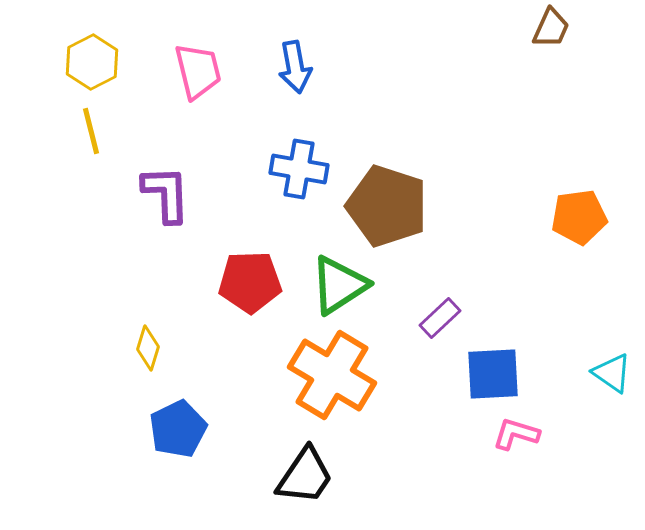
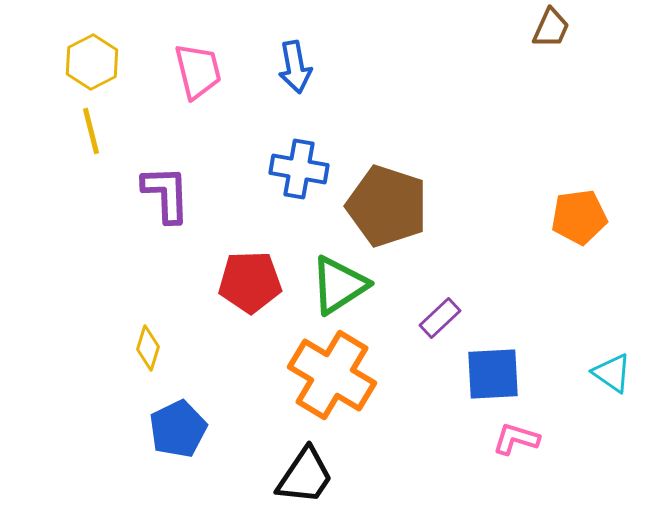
pink L-shape: moved 5 px down
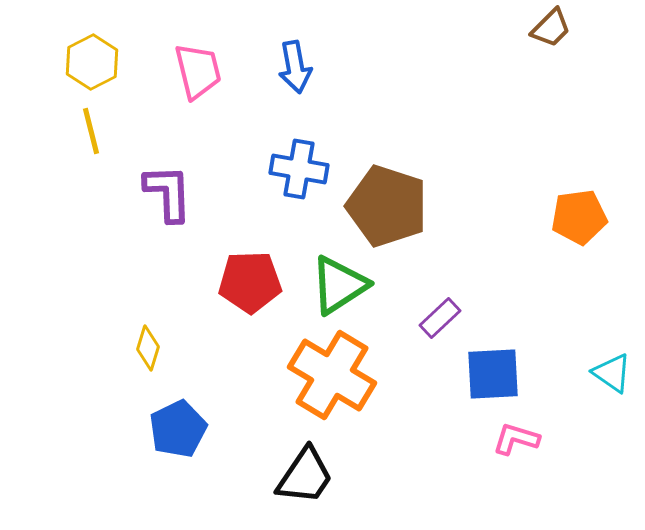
brown trapezoid: rotated 21 degrees clockwise
purple L-shape: moved 2 px right, 1 px up
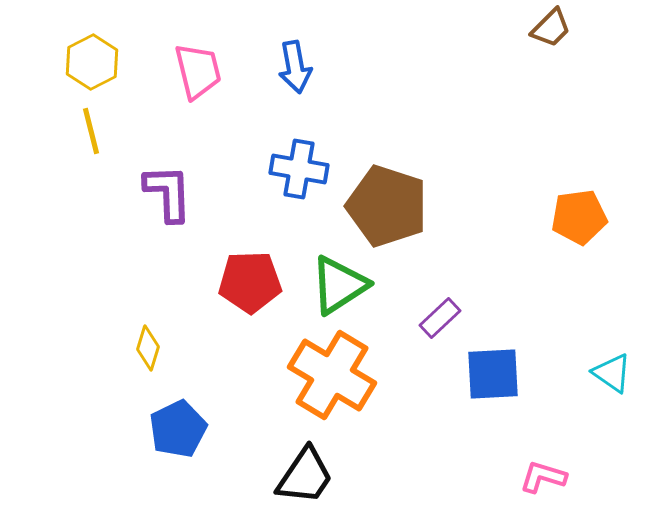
pink L-shape: moved 27 px right, 38 px down
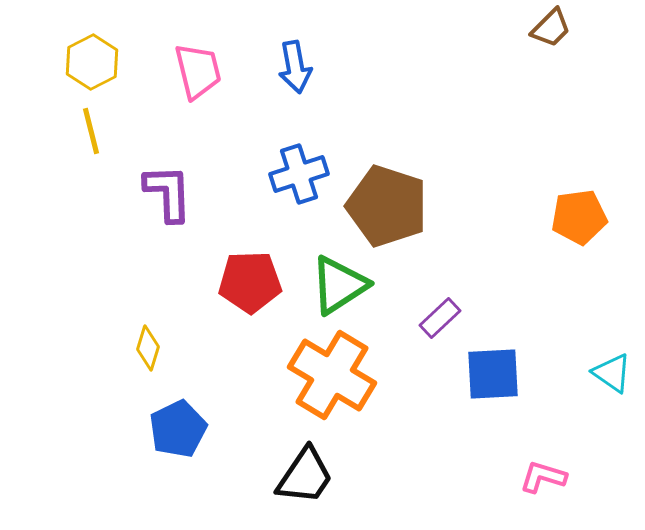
blue cross: moved 5 px down; rotated 28 degrees counterclockwise
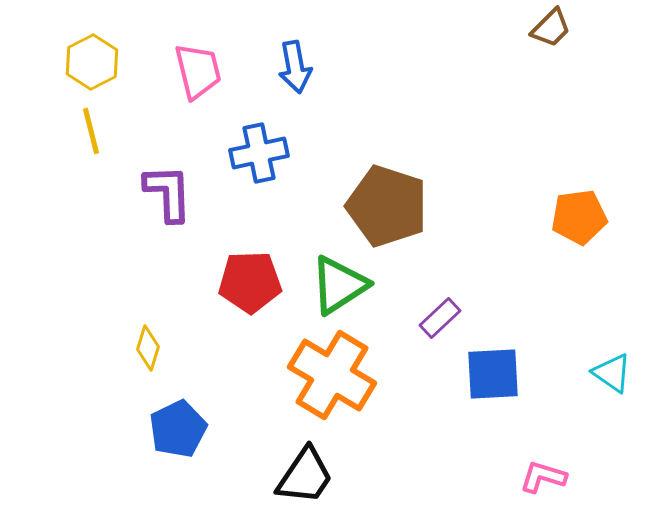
blue cross: moved 40 px left, 21 px up; rotated 6 degrees clockwise
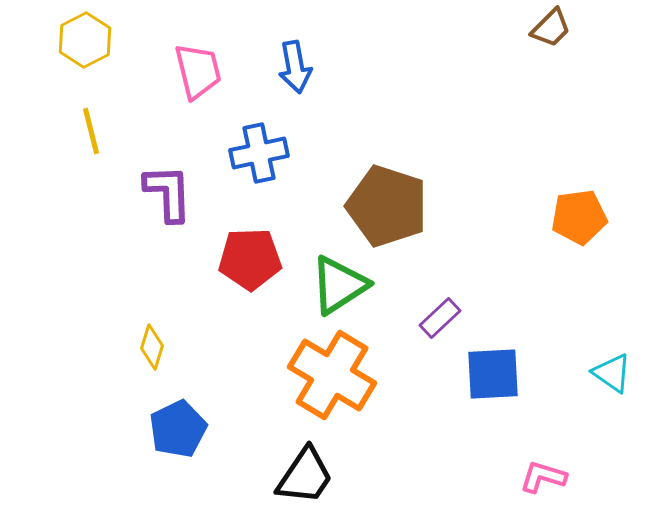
yellow hexagon: moved 7 px left, 22 px up
red pentagon: moved 23 px up
yellow diamond: moved 4 px right, 1 px up
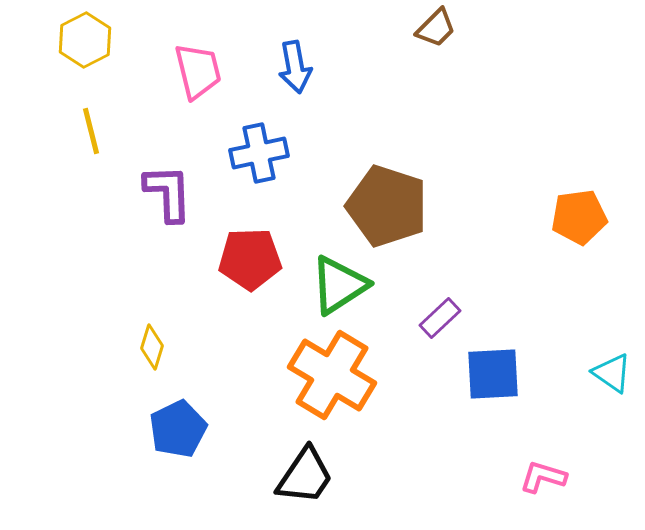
brown trapezoid: moved 115 px left
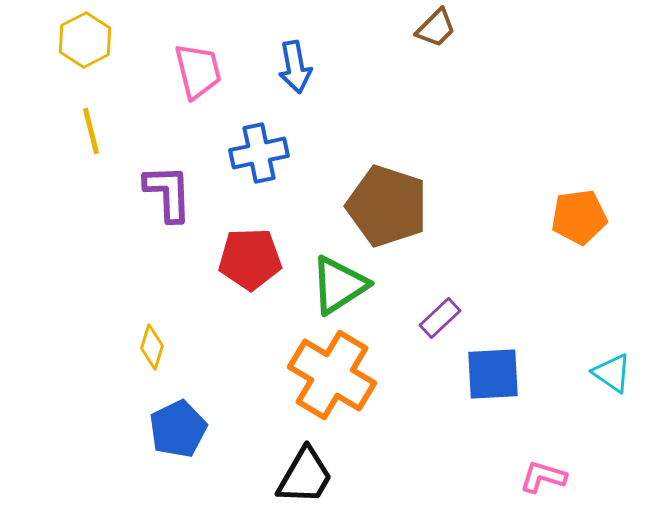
black trapezoid: rotated 4 degrees counterclockwise
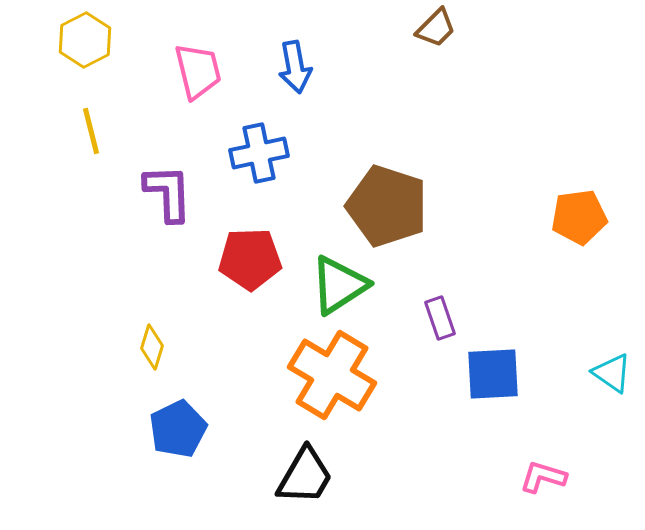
purple rectangle: rotated 66 degrees counterclockwise
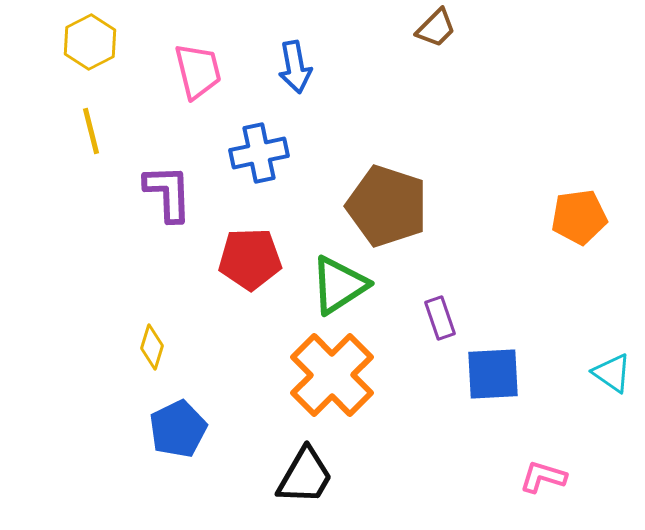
yellow hexagon: moved 5 px right, 2 px down
orange cross: rotated 14 degrees clockwise
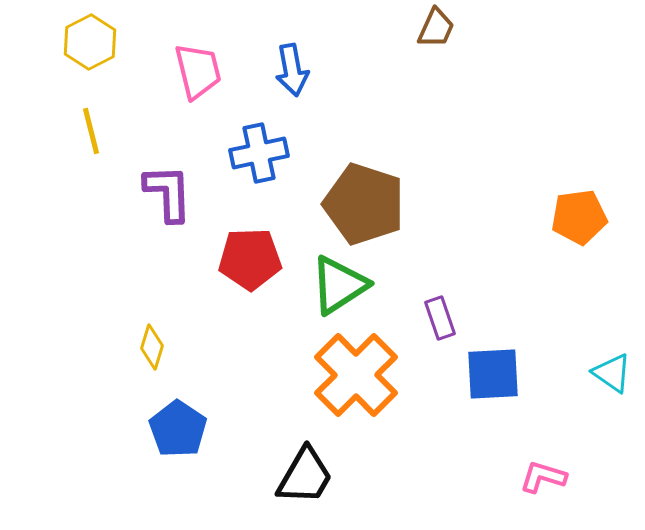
brown trapezoid: rotated 21 degrees counterclockwise
blue arrow: moved 3 px left, 3 px down
brown pentagon: moved 23 px left, 2 px up
orange cross: moved 24 px right
blue pentagon: rotated 12 degrees counterclockwise
